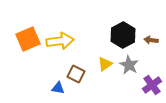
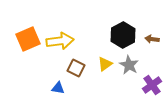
brown arrow: moved 1 px right, 1 px up
brown square: moved 6 px up
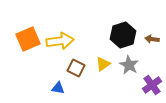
black hexagon: rotated 10 degrees clockwise
yellow triangle: moved 2 px left
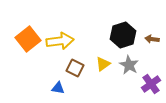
orange square: rotated 15 degrees counterclockwise
brown square: moved 1 px left
purple cross: moved 1 px left, 1 px up
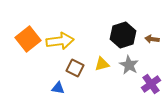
yellow triangle: moved 1 px left; rotated 21 degrees clockwise
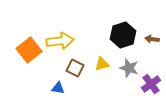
orange square: moved 1 px right, 11 px down
gray star: moved 3 px down; rotated 12 degrees counterclockwise
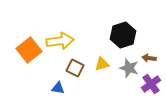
brown arrow: moved 3 px left, 19 px down
